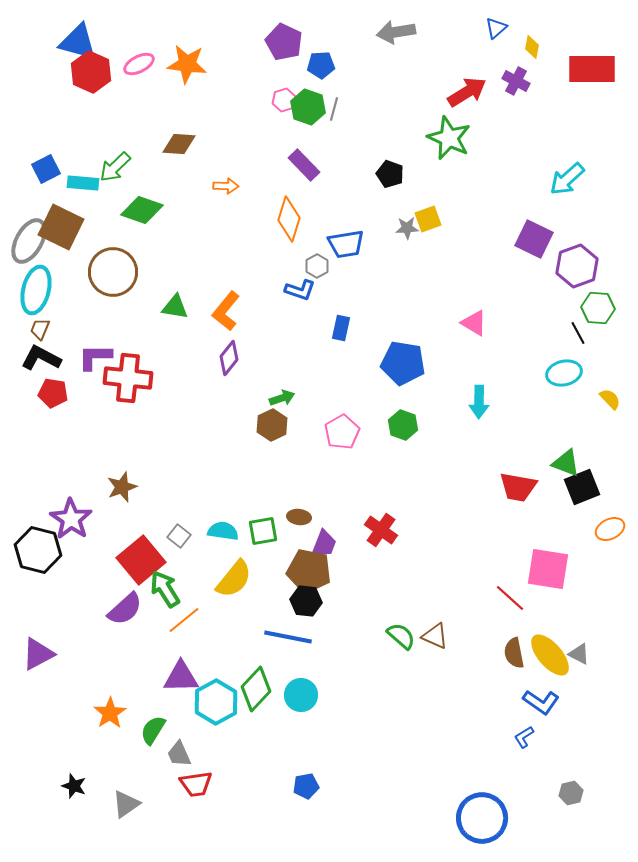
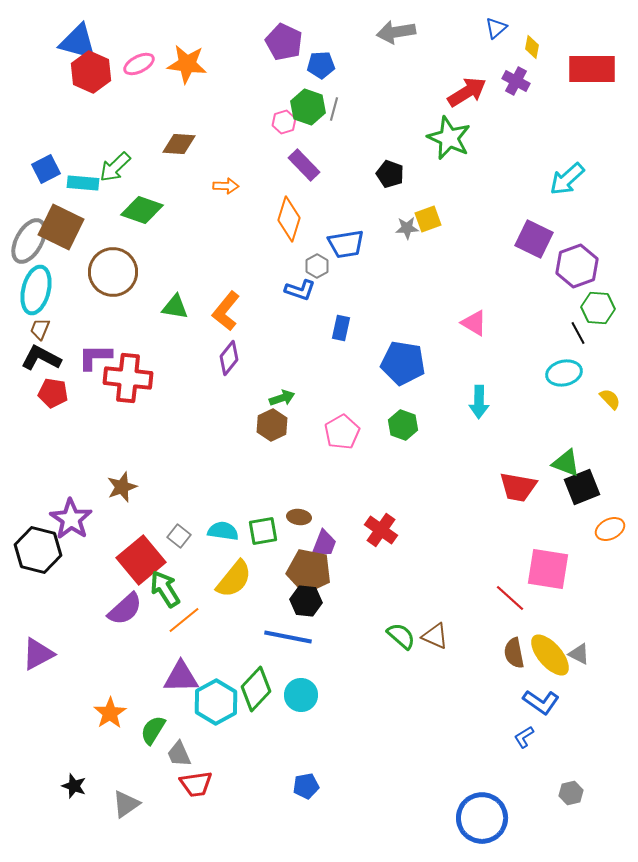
pink hexagon at (284, 100): moved 22 px down
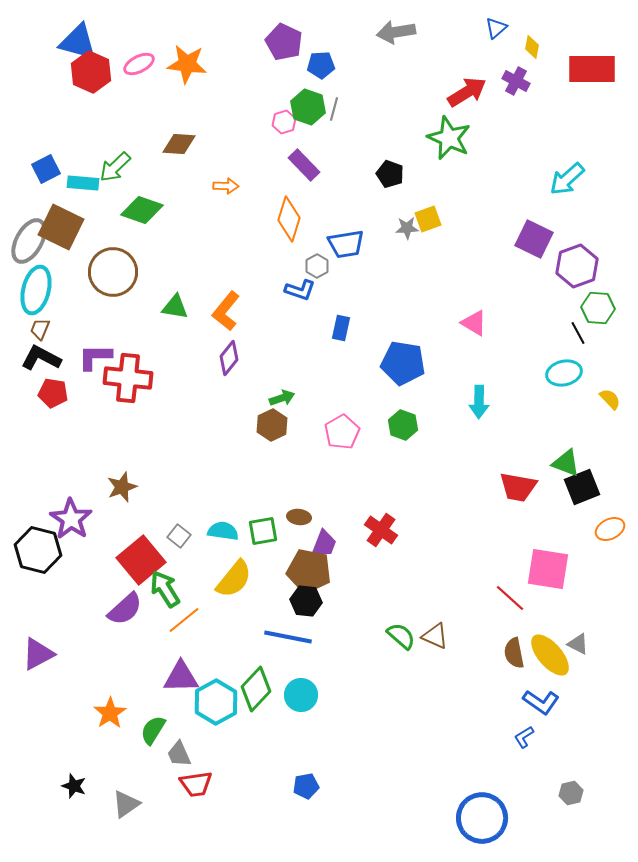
gray triangle at (579, 654): moved 1 px left, 10 px up
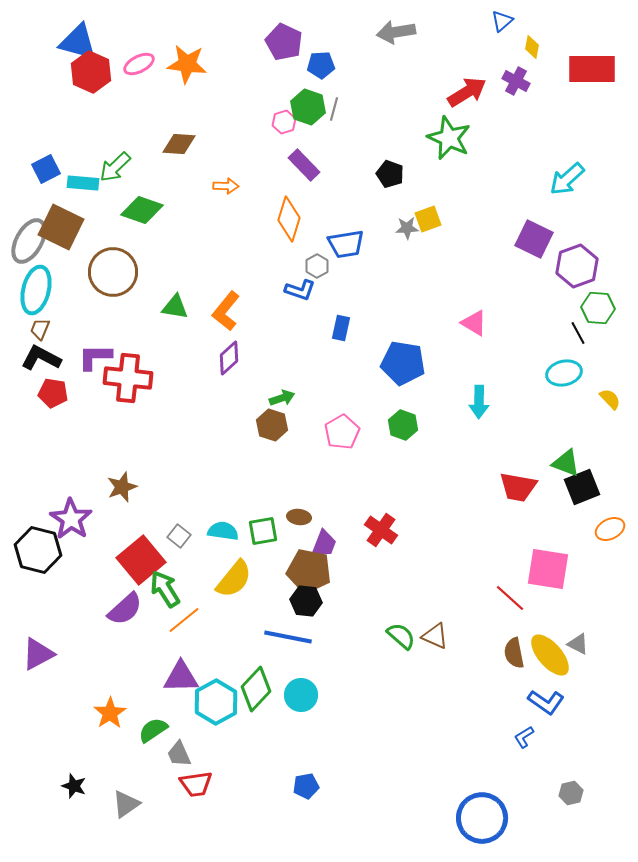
blue triangle at (496, 28): moved 6 px right, 7 px up
purple diamond at (229, 358): rotated 8 degrees clockwise
brown hexagon at (272, 425): rotated 16 degrees counterclockwise
blue L-shape at (541, 702): moved 5 px right
green semicircle at (153, 730): rotated 24 degrees clockwise
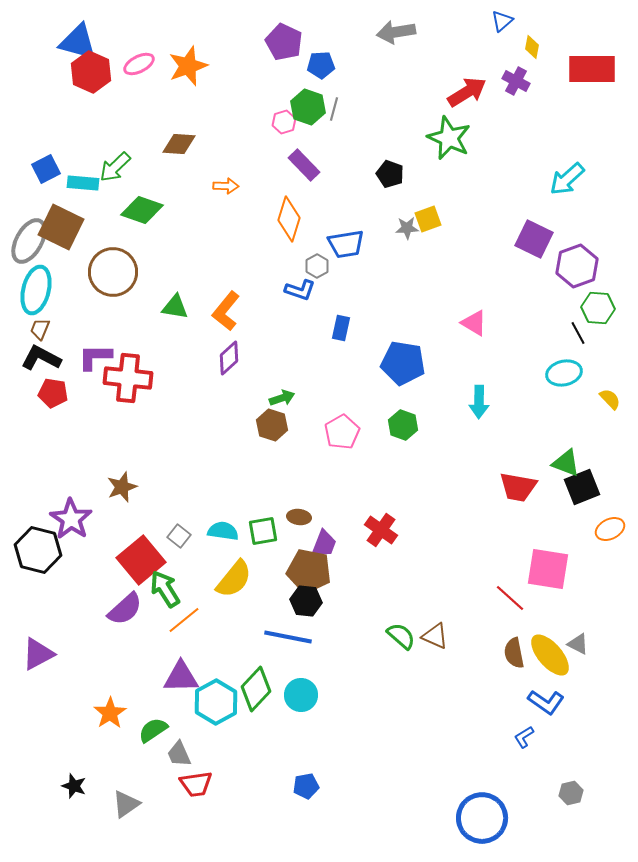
orange star at (187, 64): moved 1 px right, 2 px down; rotated 27 degrees counterclockwise
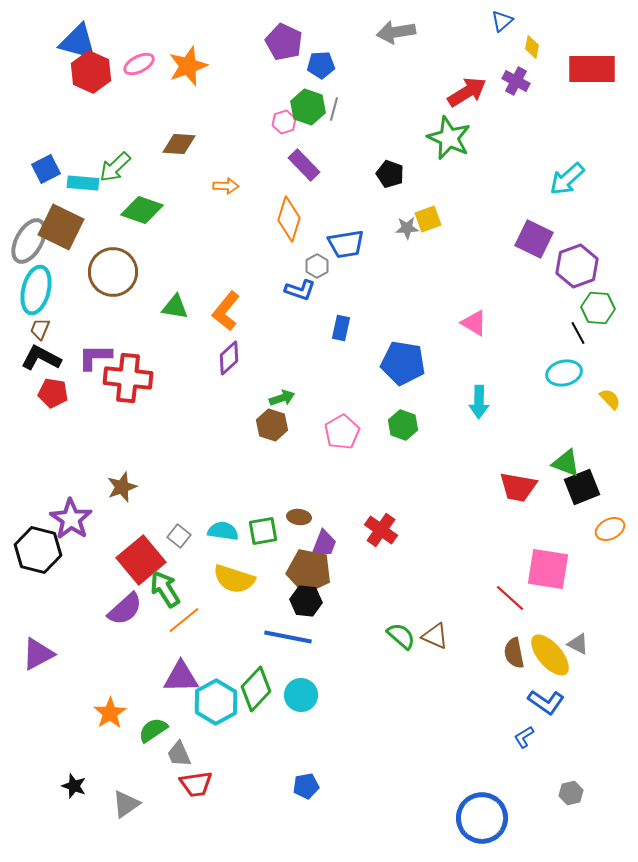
yellow semicircle at (234, 579): rotated 69 degrees clockwise
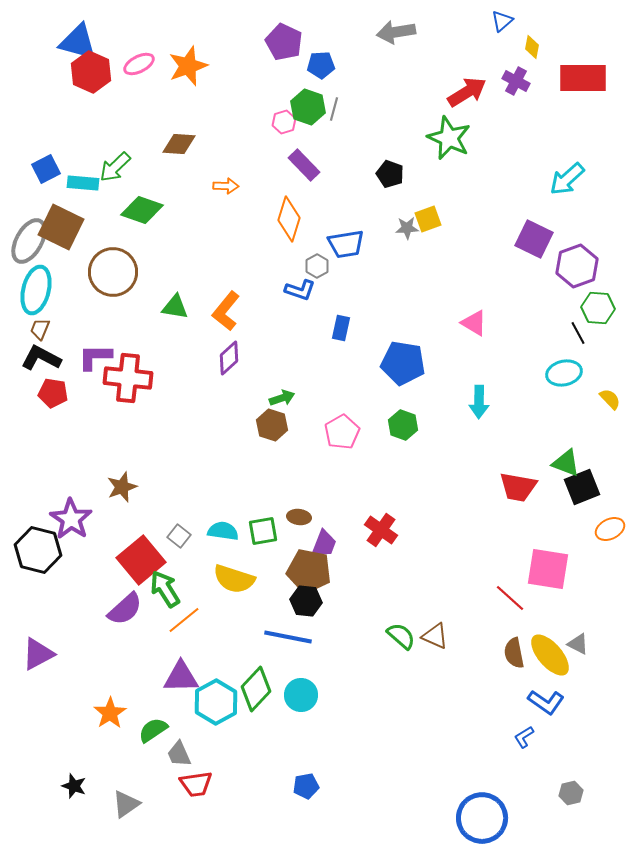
red rectangle at (592, 69): moved 9 px left, 9 px down
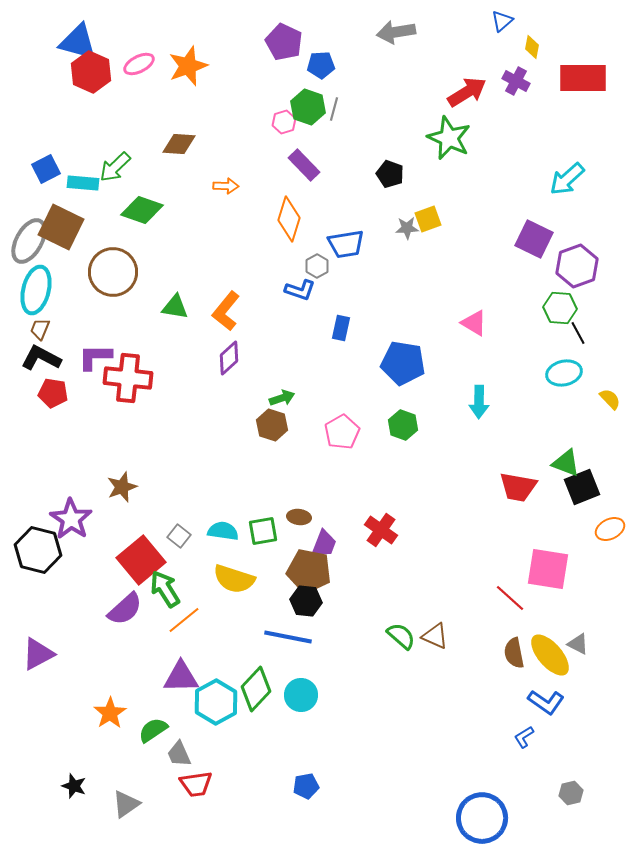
green hexagon at (598, 308): moved 38 px left
